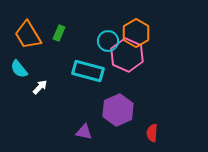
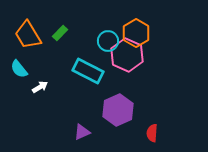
green rectangle: moved 1 px right; rotated 21 degrees clockwise
cyan rectangle: rotated 12 degrees clockwise
white arrow: rotated 14 degrees clockwise
purple triangle: moved 2 px left; rotated 36 degrees counterclockwise
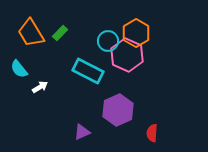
orange trapezoid: moved 3 px right, 2 px up
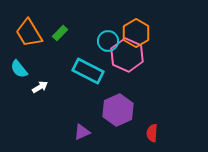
orange trapezoid: moved 2 px left
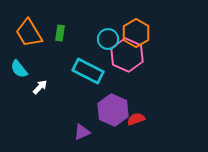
green rectangle: rotated 35 degrees counterclockwise
cyan circle: moved 2 px up
white arrow: rotated 14 degrees counterclockwise
purple hexagon: moved 5 px left; rotated 12 degrees counterclockwise
red semicircle: moved 16 px left, 14 px up; rotated 66 degrees clockwise
